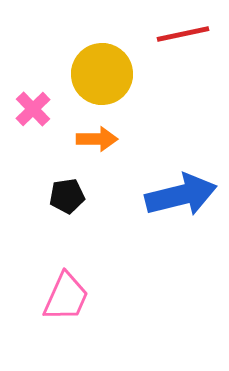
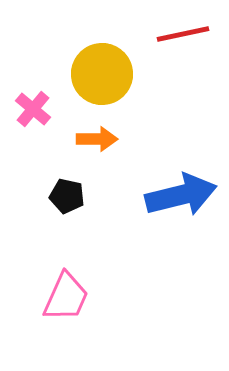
pink cross: rotated 6 degrees counterclockwise
black pentagon: rotated 20 degrees clockwise
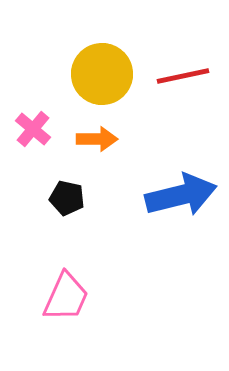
red line: moved 42 px down
pink cross: moved 20 px down
black pentagon: moved 2 px down
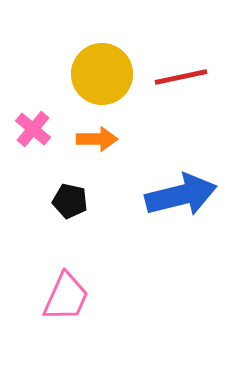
red line: moved 2 px left, 1 px down
black pentagon: moved 3 px right, 3 px down
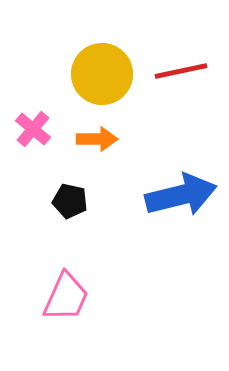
red line: moved 6 px up
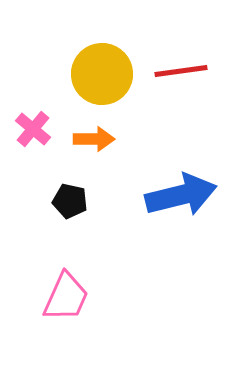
red line: rotated 4 degrees clockwise
orange arrow: moved 3 px left
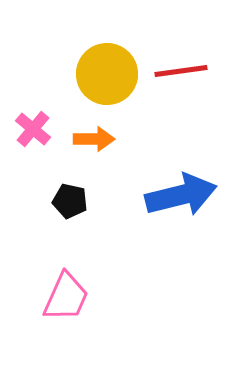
yellow circle: moved 5 px right
